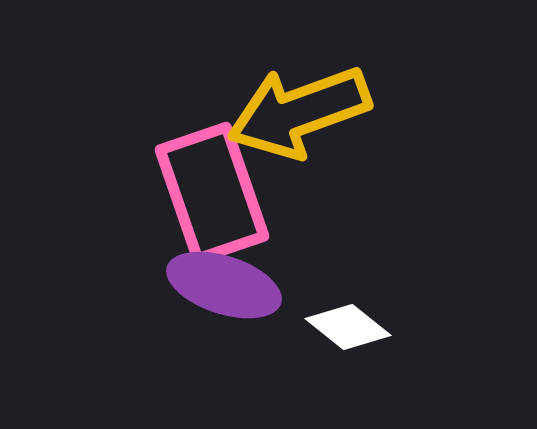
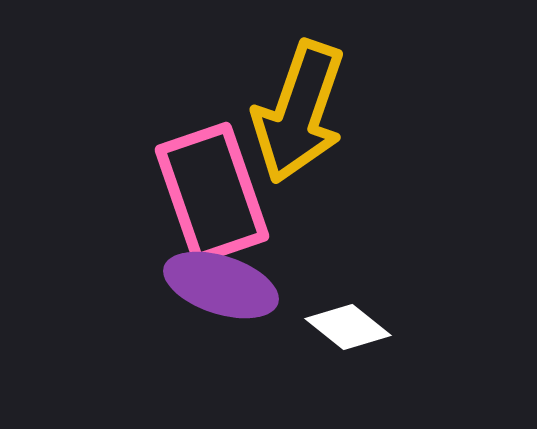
yellow arrow: rotated 51 degrees counterclockwise
purple ellipse: moved 3 px left
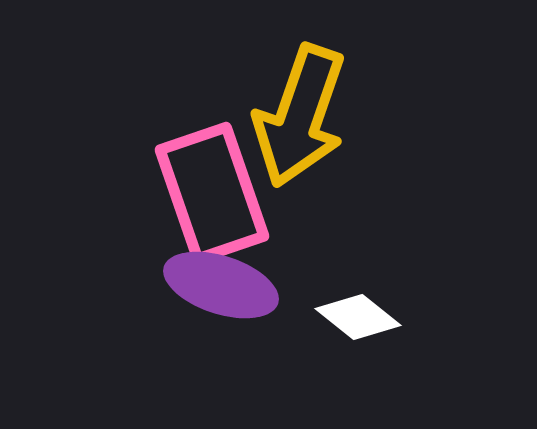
yellow arrow: moved 1 px right, 4 px down
white diamond: moved 10 px right, 10 px up
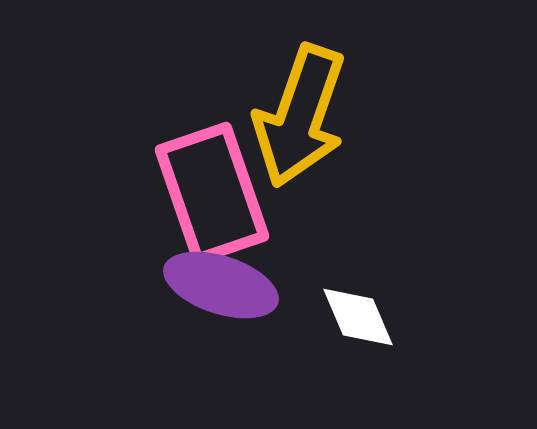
white diamond: rotated 28 degrees clockwise
